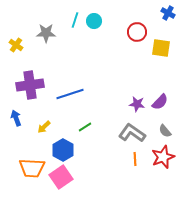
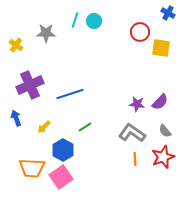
red circle: moved 3 px right
purple cross: rotated 16 degrees counterclockwise
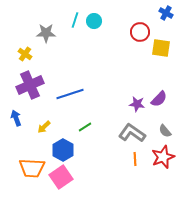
blue cross: moved 2 px left
yellow cross: moved 9 px right, 9 px down
purple semicircle: moved 1 px left, 3 px up
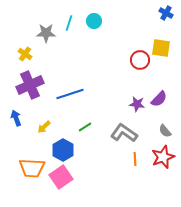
cyan line: moved 6 px left, 3 px down
red circle: moved 28 px down
gray L-shape: moved 8 px left
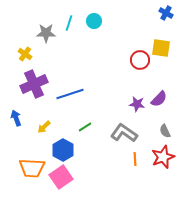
purple cross: moved 4 px right, 1 px up
gray semicircle: rotated 16 degrees clockwise
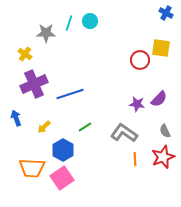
cyan circle: moved 4 px left
pink square: moved 1 px right, 1 px down
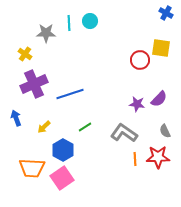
cyan line: rotated 21 degrees counterclockwise
red star: moved 5 px left; rotated 20 degrees clockwise
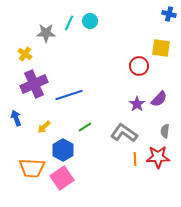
blue cross: moved 3 px right, 1 px down; rotated 16 degrees counterclockwise
cyan line: rotated 28 degrees clockwise
red circle: moved 1 px left, 6 px down
blue line: moved 1 px left, 1 px down
purple star: rotated 28 degrees clockwise
gray semicircle: rotated 32 degrees clockwise
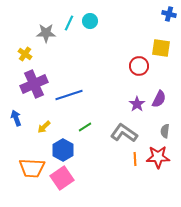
purple semicircle: rotated 18 degrees counterclockwise
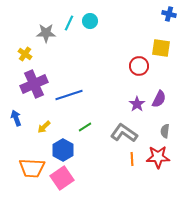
orange line: moved 3 px left
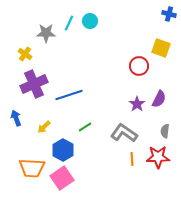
yellow square: rotated 12 degrees clockwise
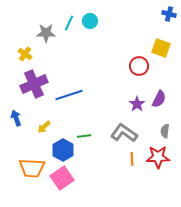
green line: moved 1 px left, 9 px down; rotated 24 degrees clockwise
